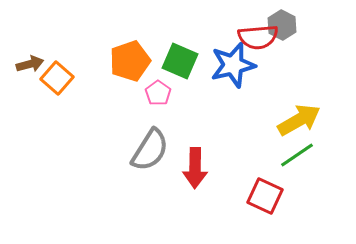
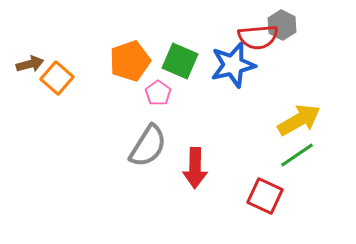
gray semicircle: moved 2 px left, 4 px up
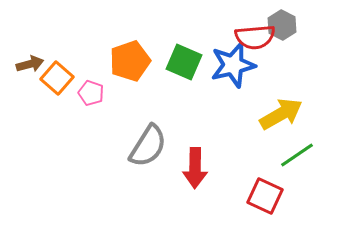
red semicircle: moved 3 px left
green square: moved 4 px right, 1 px down
pink pentagon: moved 67 px left; rotated 15 degrees counterclockwise
yellow arrow: moved 18 px left, 6 px up
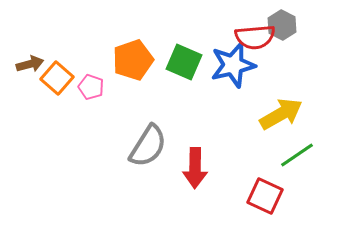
orange pentagon: moved 3 px right, 1 px up
pink pentagon: moved 6 px up
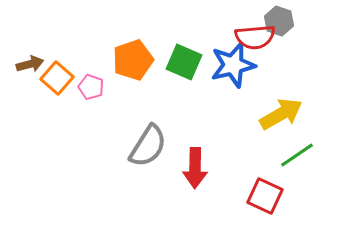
gray hexagon: moved 3 px left, 4 px up; rotated 8 degrees counterclockwise
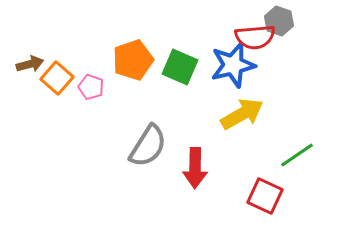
green square: moved 4 px left, 5 px down
yellow arrow: moved 39 px left
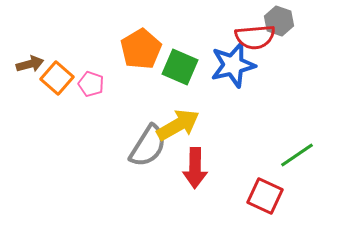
orange pentagon: moved 8 px right, 11 px up; rotated 12 degrees counterclockwise
pink pentagon: moved 3 px up
yellow arrow: moved 64 px left, 11 px down
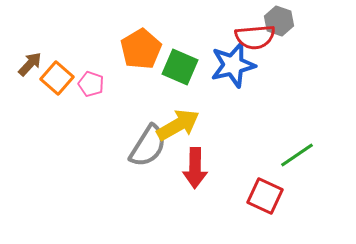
brown arrow: rotated 32 degrees counterclockwise
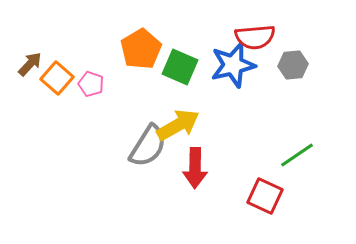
gray hexagon: moved 14 px right, 44 px down; rotated 24 degrees counterclockwise
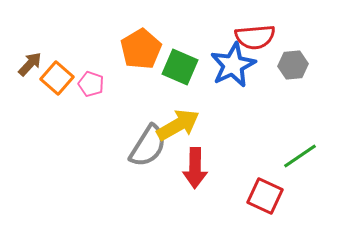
blue star: rotated 12 degrees counterclockwise
green line: moved 3 px right, 1 px down
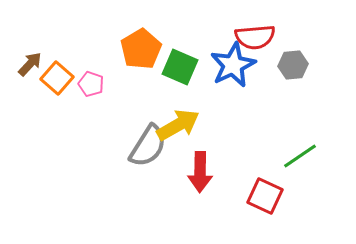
red arrow: moved 5 px right, 4 px down
